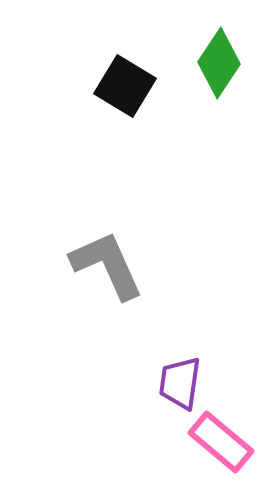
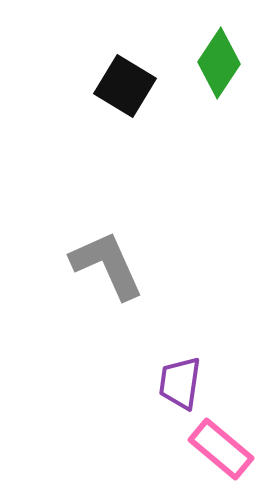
pink rectangle: moved 7 px down
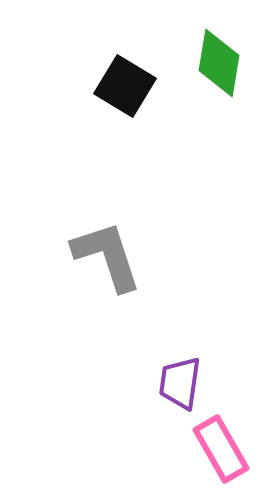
green diamond: rotated 24 degrees counterclockwise
gray L-shape: moved 9 px up; rotated 6 degrees clockwise
pink rectangle: rotated 20 degrees clockwise
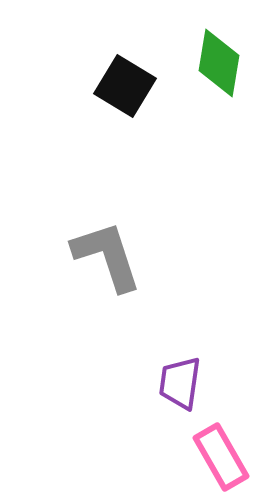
pink rectangle: moved 8 px down
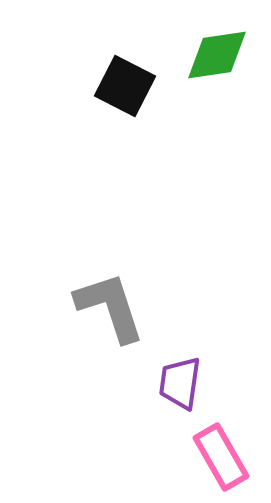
green diamond: moved 2 px left, 8 px up; rotated 72 degrees clockwise
black square: rotated 4 degrees counterclockwise
gray L-shape: moved 3 px right, 51 px down
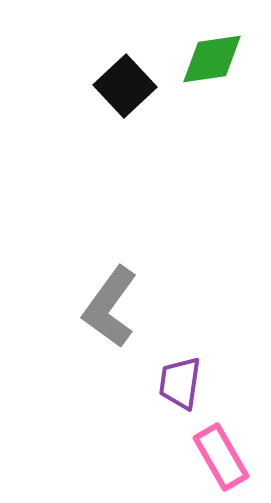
green diamond: moved 5 px left, 4 px down
black square: rotated 20 degrees clockwise
gray L-shape: rotated 126 degrees counterclockwise
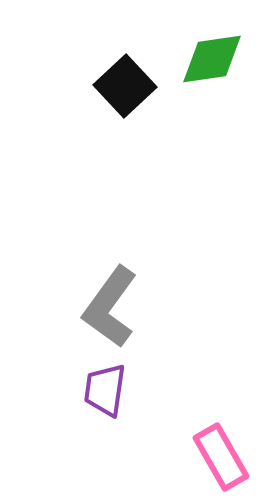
purple trapezoid: moved 75 px left, 7 px down
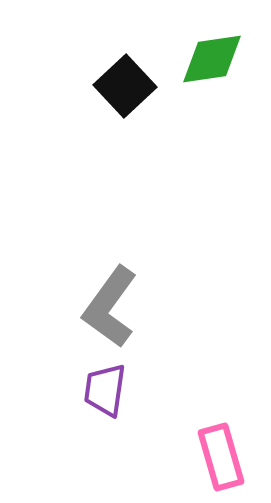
pink rectangle: rotated 14 degrees clockwise
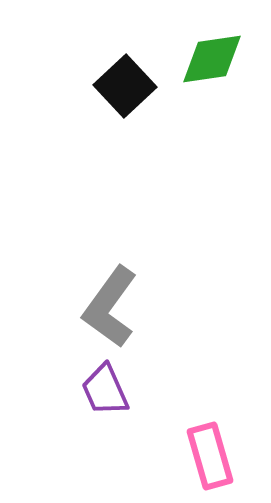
purple trapezoid: rotated 32 degrees counterclockwise
pink rectangle: moved 11 px left, 1 px up
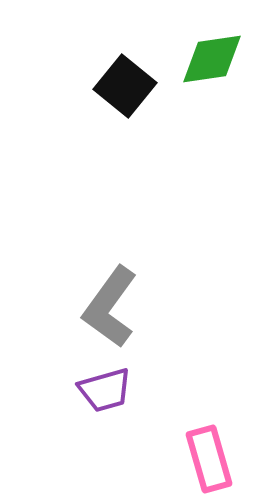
black square: rotated 8 degrees counterclockwise
purple trapezoid: rotated 82 degrees counterclockwise
pink rectangle: moved 1 px left, 3 px down
